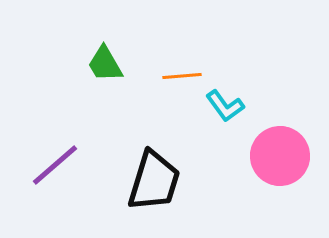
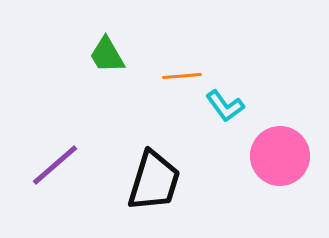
green trapezoid: moved 2 px right, 9 px up
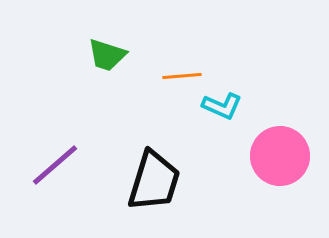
green trapezoid: rotated 42 degrees counterclockwise
cyan L-shape: moved 3 px left; rotated 30 degrees counterclockwise
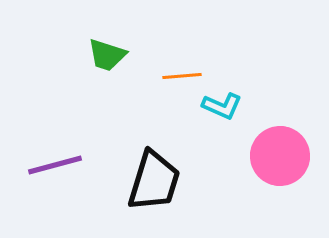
purple line: rotated 26 degrees clockwise
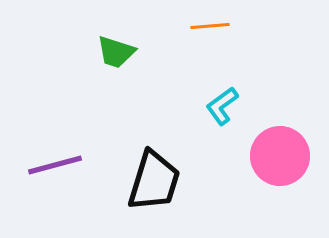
green trapezoid: moved 9 px right, 3 px up
orange line: moved 28 px right, 50 px up
cyan L-shape: rotated 120 degrees clockwise
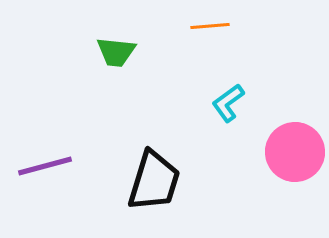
green trapezoid: rotated 12 degrees counterclockwise
cyan L-shape: moved 6 px right, 3 px up
pink circle: moved 15 px right, 4 px up
purple line: moved 10 px left, 1 px down
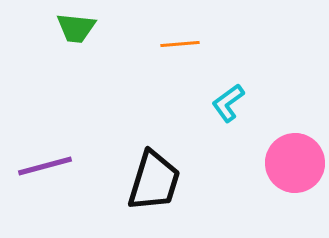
orange line: moved 30 px left, 18 px down
green trapezoid: moved 40 px left, 24 px up
pink circle: moved 11 px down
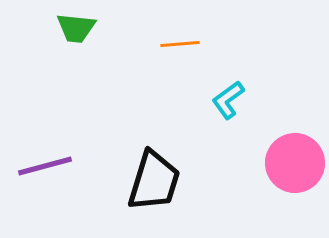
cyan L-shape: moved 3 px up
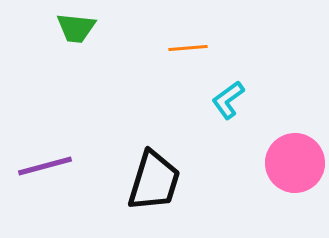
orange line: moved 8 px right, 4 px down
